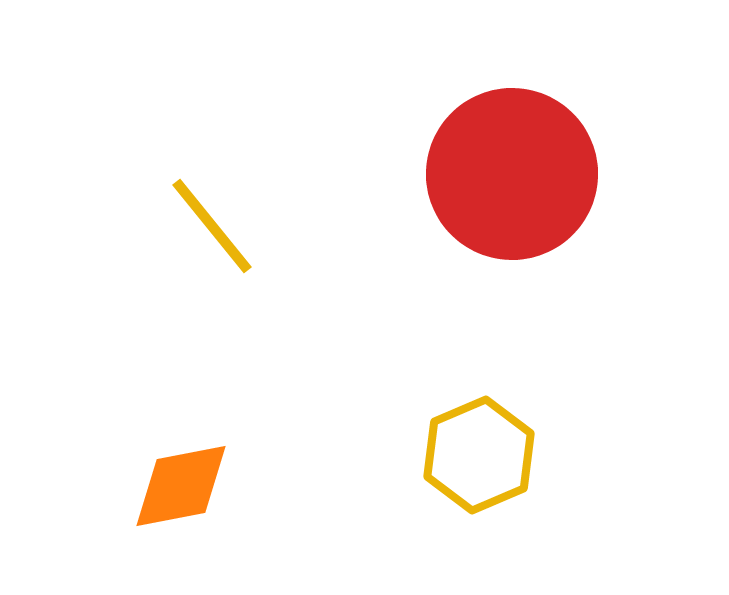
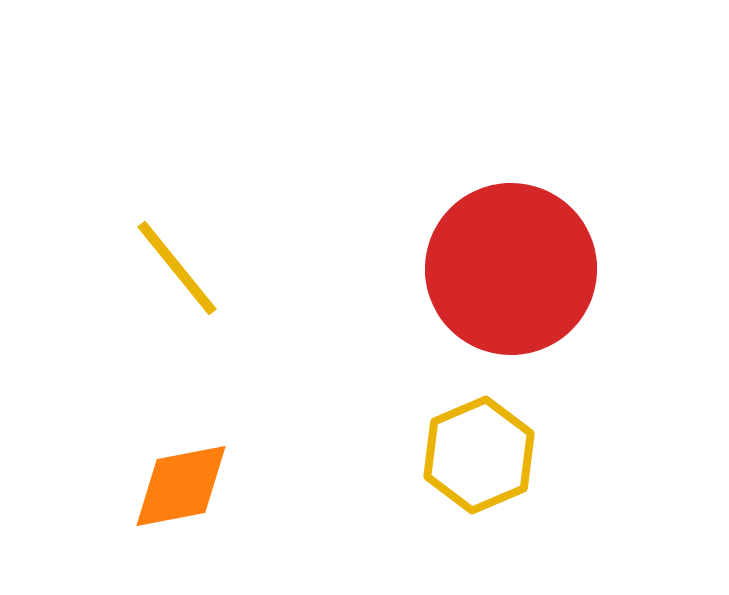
red circle: moved 1 px left, 95 px down
yellow line: moved 35 px left, 42 px down
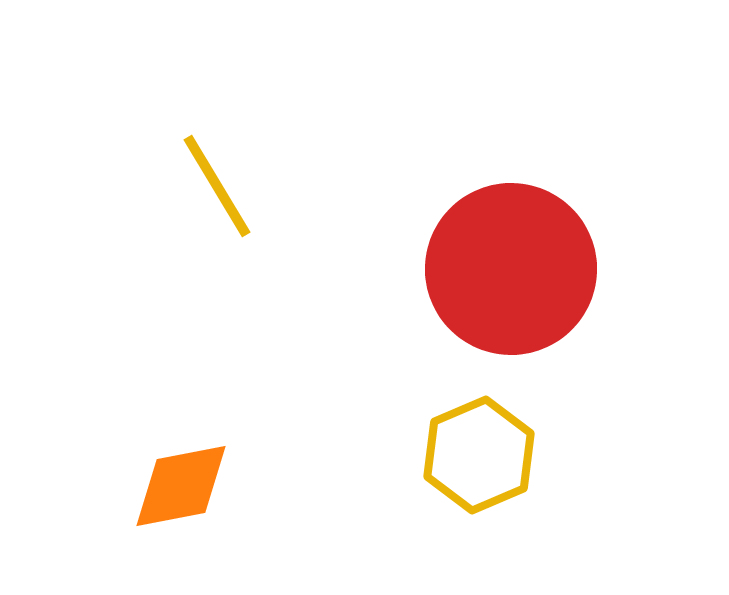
yellow line: moved 40 px right, 82 px up; rotated 8 degrees clockwise
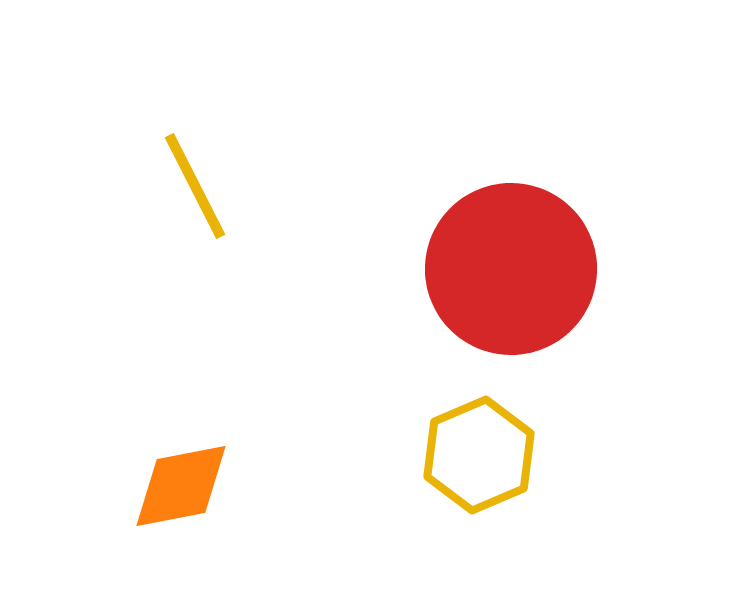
yellow line: moved 22 px left; rotated 4 degrees clockwise
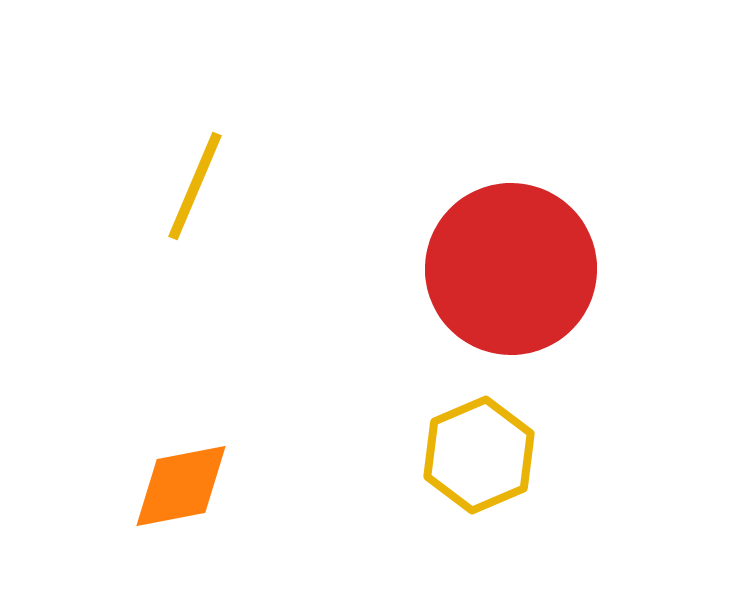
yellow line: rotated 50 degrees clockwise
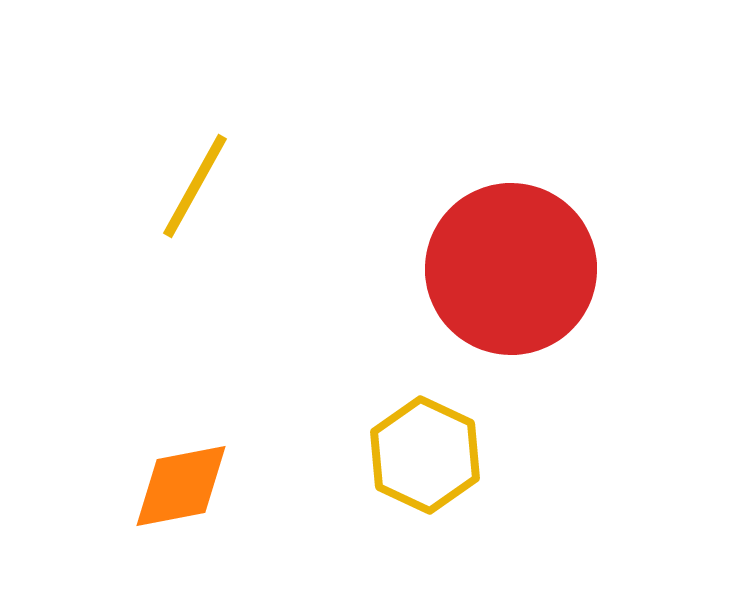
yellow line: rotated 6 degrees clockwise
yellow hexagon: moved 54 px left; rotated 12 degrees counterclockwise
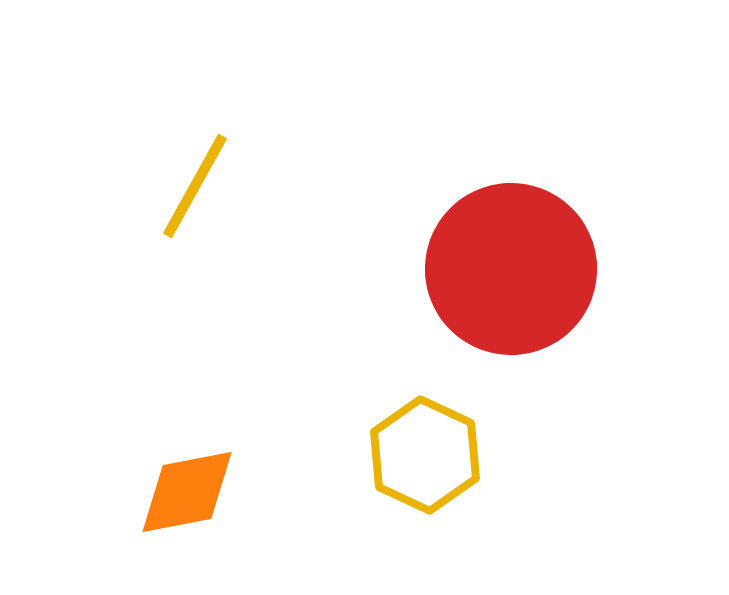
orange diamond: moved 6 px right, 6 px down
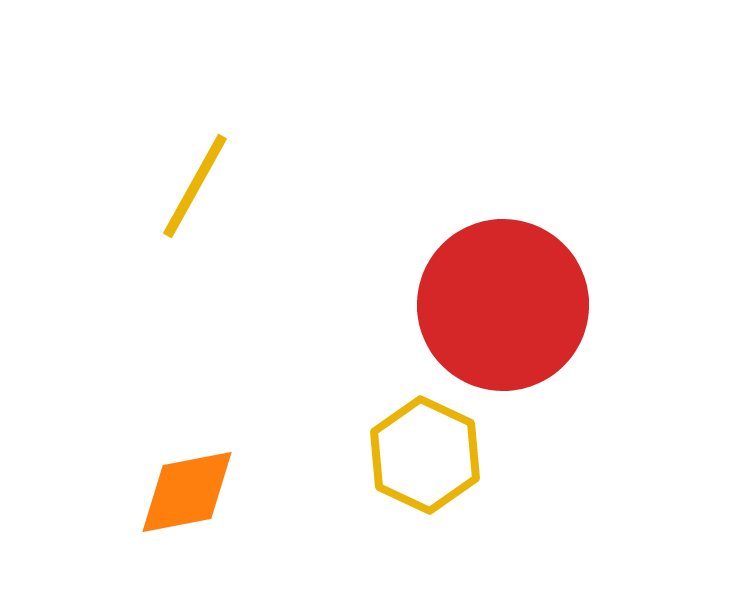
red circle: moved 8 px left, 36 px down
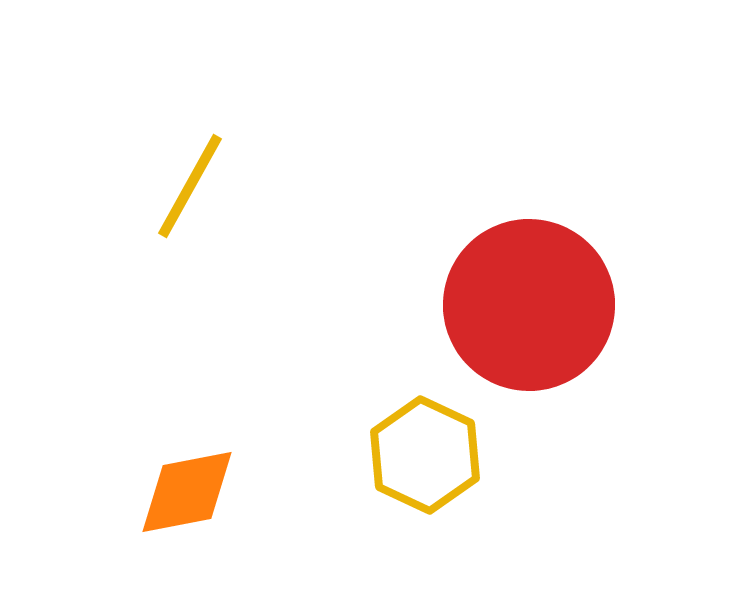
yellow line: moved 5 px left
red circle: moved 26 px right
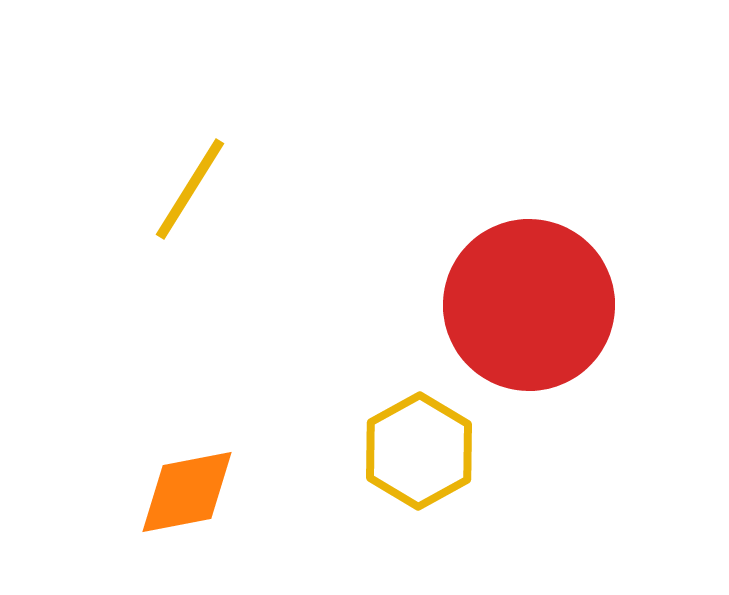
yellow line: moved 3 px down; rotated 3 degrees clockwise
yellow hexagon: moved 6 px left, 4 px up; rotated 6 degrees clockwise
